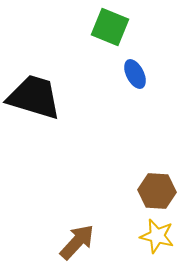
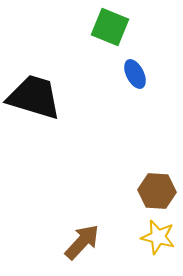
yellow star: moved 1 px right, 1 px down
brown arrow: moved 5 px right
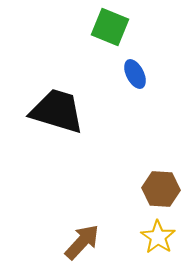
black trapezoid: moved 23 px right, 14 px down
brown hexagon: moved 4 px right, 2 px up
yellow star: rotated 20 degrees clockwise
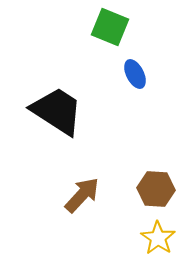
black trapezoid: rotated 16 degrees clockwise
brown hexagon: moved 5 px left
yellow star: moved 1 px down
brown arrow: moved 47 px up
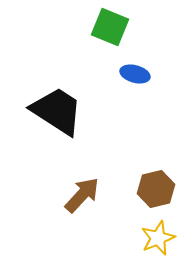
blue ellipse: rotated 48 degrees counterclockwise
brown hexagon: rotated 18 degrees counterclockwise
yellow star: rotated 16 degrees clockwise
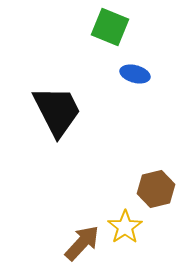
black trapezoid: rotated 30 degrees clockwise
brown arrow: moved 48 px down
yellow star: moved 33 px left, 11 px up; rotated 12 degrees counterclockwise
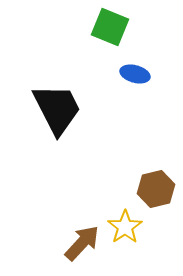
black trapezoid: moved 2 px up
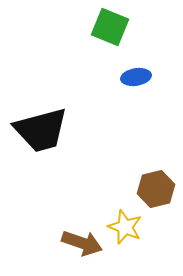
blue ellipse: moved 1 px right, 3 px down; rotated 24 degrees counterclockwise
black trapezoid: moved 16 px left, 21 px down; rotated 102 degrees clockwise
yellow star: rotated 16 degrees counterclockwise
brown arrow: rotated 66 degrees clockwise
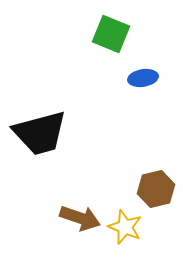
green square: moved 1 px right, 7 px down
blue ellipse: moved 7 px right, 1 px down
black trapezoid: moved 1 px left, 3 px down
brown arrow: moved 2 px left, 25 px up
